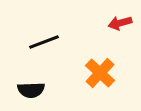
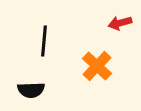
black line: moved 1 px up; rotated 64 degrees counterclockwise
orange cross: moved 3 px left, 7 px up
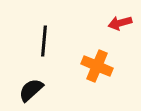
orange cross: rotated 20 degrees counterclockwise
black semicircle: rotated 140 degrees clockwise
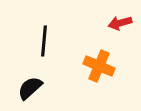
orange cross: moved 2 px right
black semicircle: moved 1 px left, 2 px up
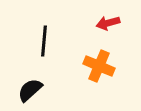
red arrow: moved 12 px left
black semicircle: moved 2 px down
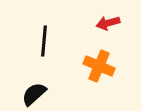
black semicircle: moved 4 px right, 4 px down
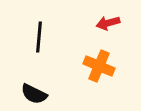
black line: moved 5 px left, 4 px up
black semicircle: rotated 112 degrees counterclockwise
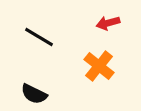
black line: rotated 64 degrees counterclockwise
orange cross: rotated 16 degrees clockwise
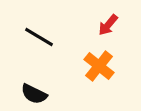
red arrow: moved 2 px down; rotated 35 degrees counterclockwise
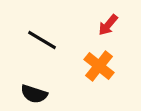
black line: moved 3 px right, 3 px down
black semicircle: rotated 8 degrees counterclockwise
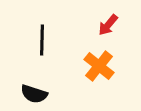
black line: rotated 60 degrees clockwise
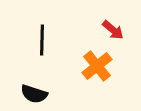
red arrow: moved 5 px right, 5 px down; rotated 90 degrees counterclockwise
orange cross: moved 2 px left; rotated 12 degrees clockwise
